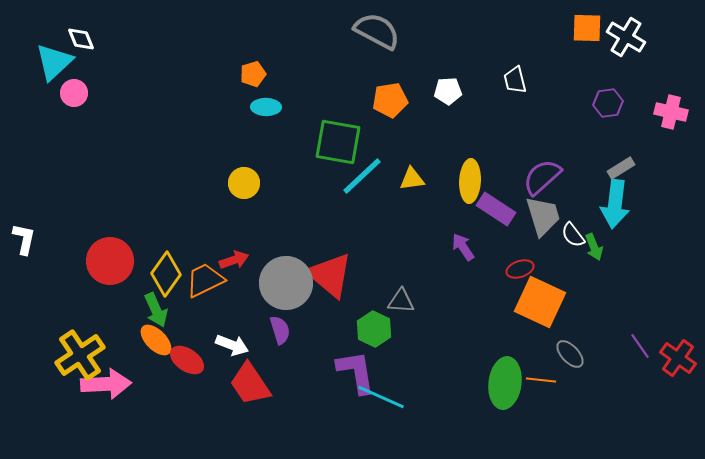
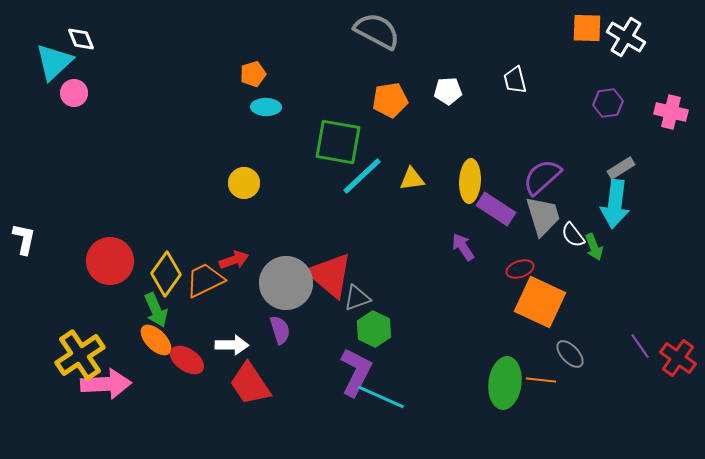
gray triangle at (401, 301): moved 44 px left, 3 px up; rotated 24 degrees counterclockwise
white arrow at (232, 345): rotated 20 degrees counterclockwise
purple L-shape at (356, 372): rotated 36 degrees clockwise
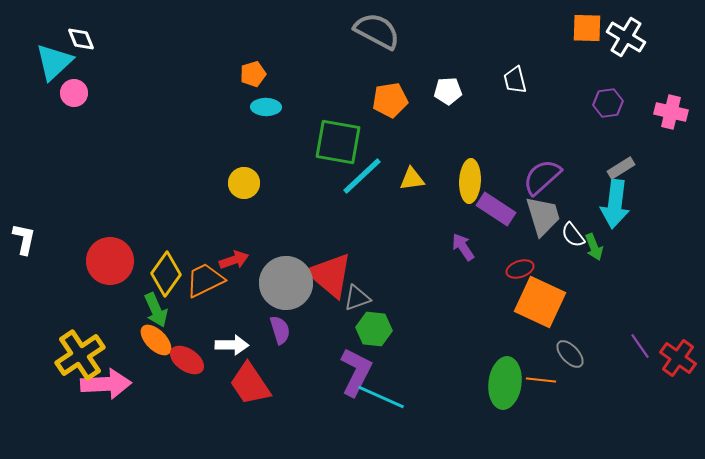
green hexagon at (374, 329): rotated 20 degrees counterclockwise
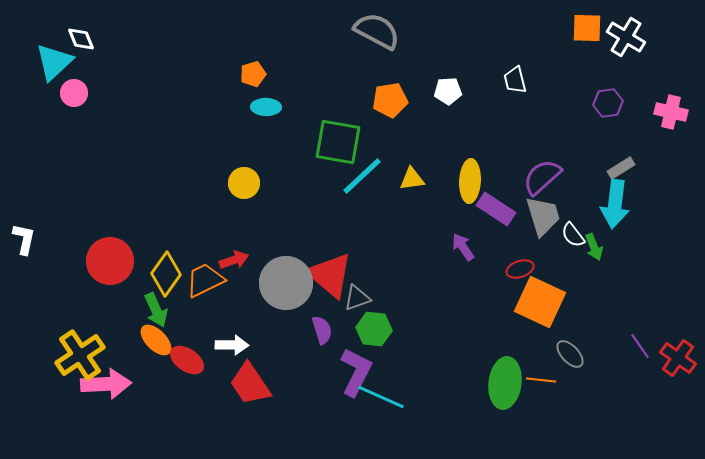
purple semicircle at (280, 330): moved 42 px right
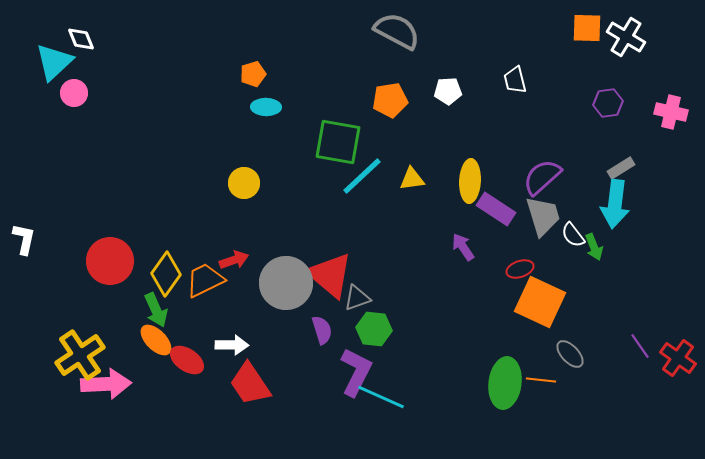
gray semicircle at (377, 31): moved 20 px right
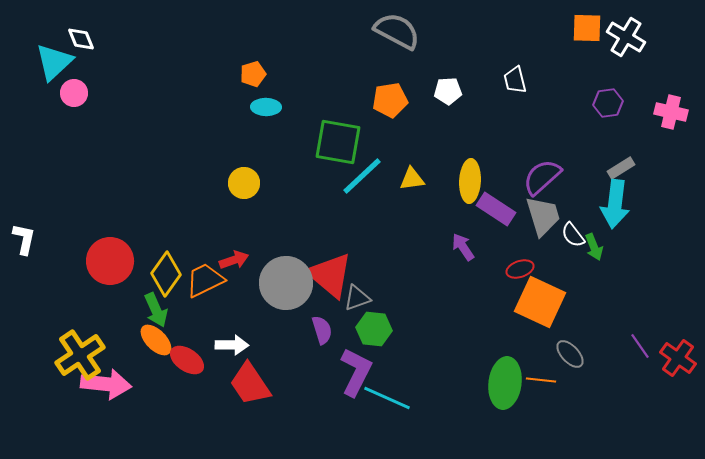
pink arrow at (106, 384): rotated 9 degrees clockwise
cyan line at (381, 397): moved 6 px right, 1 px down
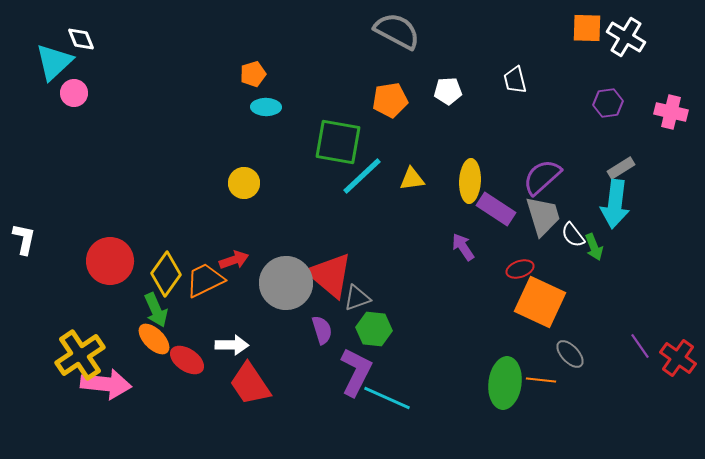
orange ellipse at (156, 340): moved 2 px left, 1 px up
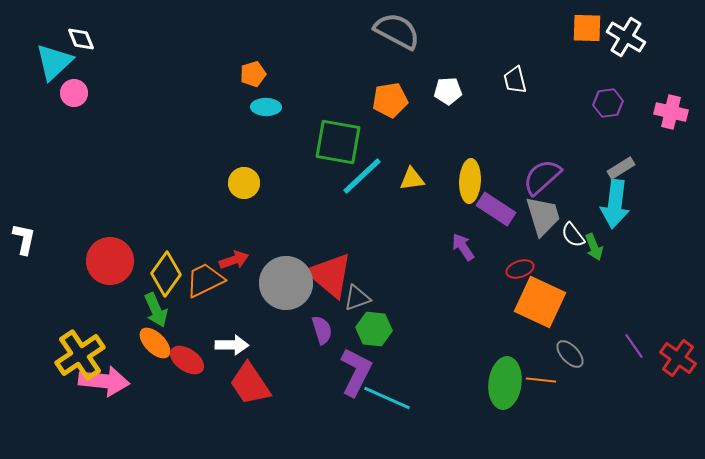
orange ellipse at (154, 339): moved 1 px right, 4 px down
purple line at (640, 346): moved 6 px left
pink arrow at (106, 384): moved 2 px left, 3 px up
